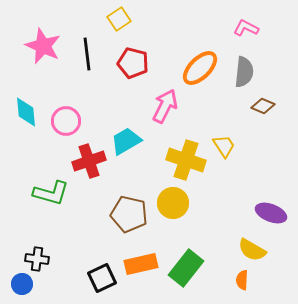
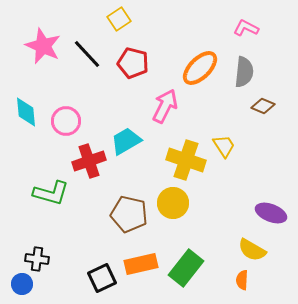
black line: rotated 36 degrees counterclockwise
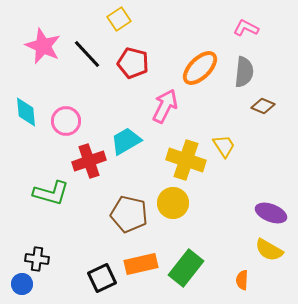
yellow semicircle: moved 17 px right
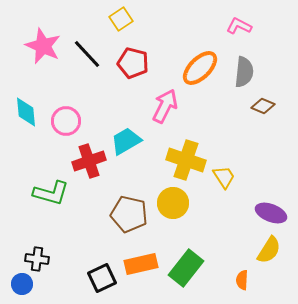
yellow square: moved 2 px right
pink L-shape: moved 7 px left, 2 px up
yellow trapezoid: moved 31 px down
yellow semicircle: rotated 88 degrees counterclockwise
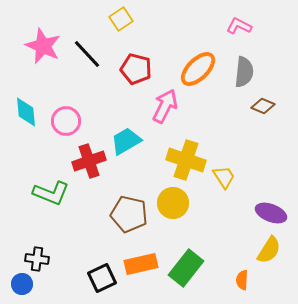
red pentagon: moved 3 px right, 6 px down
orange ellipse: moved 2 px left, 1 px down
green L-shape: rotated 6 degrees clockwise
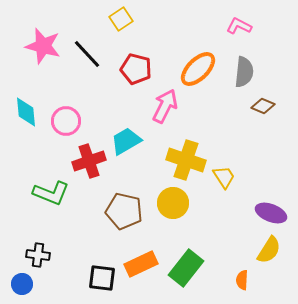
pink star: rotated 9 degrees counterclockwise
brown pentagon: moved 5 px left, 3 px up
black cross: moved 1 px right, 4 px up
orange rectangle: rotated 12 degrees counterclockwise
black square: rotated 32 degrees clockwise
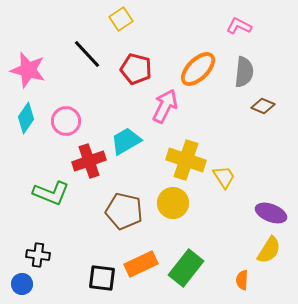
pink star: moved 15 px left, 24 px down
cyan diamond: moved 6 px down; rotated 40 degrees clockwise
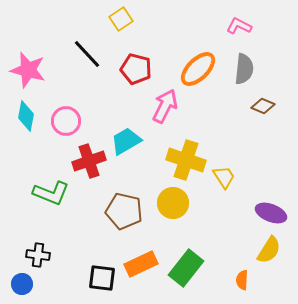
gray semicircle: moved 3 px up
cyan diamond: moved 2 px up; rotated 24 degrees counterclockwise
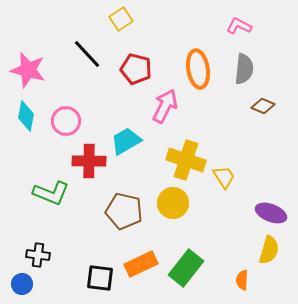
orange ellipse: rotated 54 degrees counterclockwise
red cross: rotated 20 degrees clockwise
yellow semicircle: rotated 16 degrees counterclockwise
black square: moved 2 px left
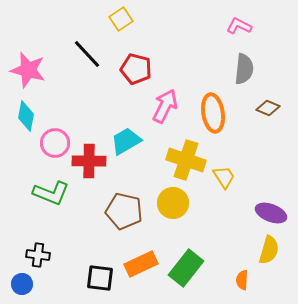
orange ellipse: moved 15 px right, 44 px down
brown diamond: moved 5 px right, 2 px down
pink circle: moved 11 px left, 22 px down
